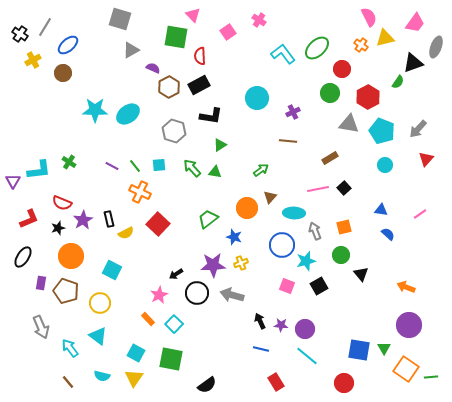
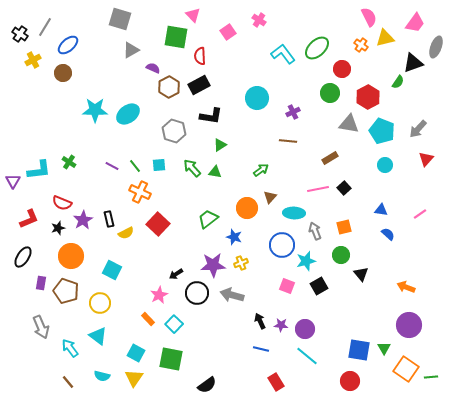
red circle at (344, 383): moved 6 px right, 2 px up
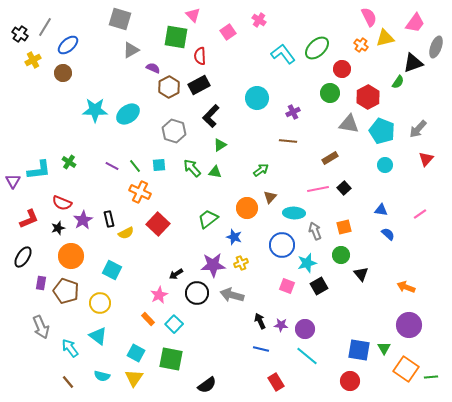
black L-shape at (211, 116): rotated 125 degrees clockwise
cyan star at (306, 261): moved 1 px right, 2 px down
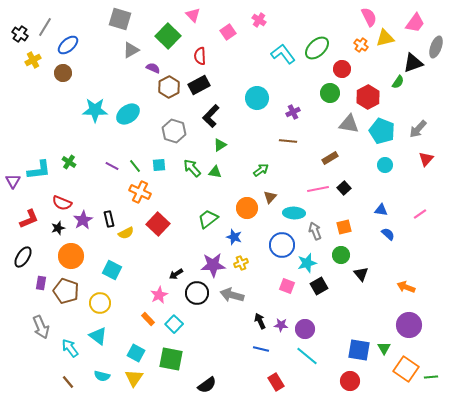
green square at (176, 37): moved 8 px left, 1 px up; rotated 35 degrees clockwise
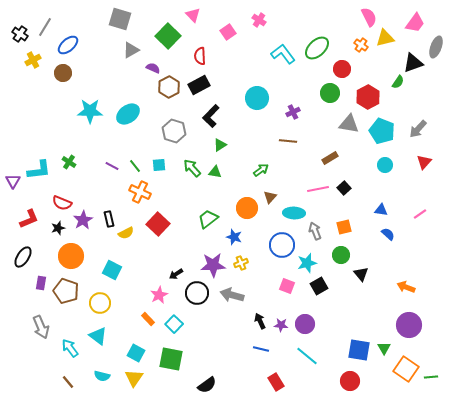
cyan star at (95, 110): moved 5 px left, 1 px down
red triangle at (426, 159): moved 2 px left, 3 px down
purple circle at (305, 329): moved 5 px up
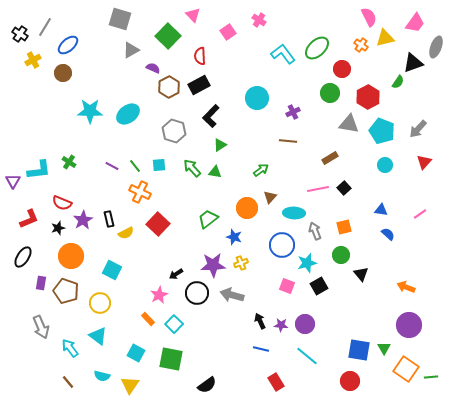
yellow triangle at (134, 378): moved 4 px left, 7 px down
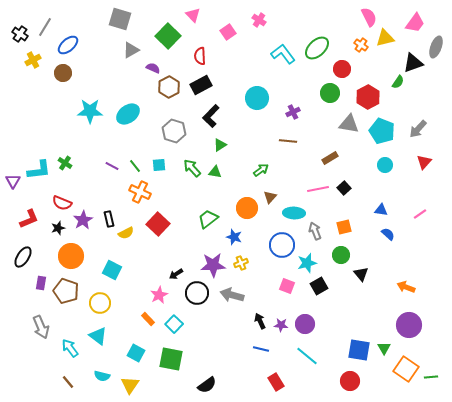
black rectangle at (199, 85): moved 2 px right
green cross at (69, 162): moved 4 px left, 1 px down
